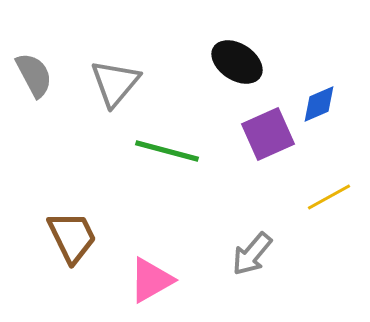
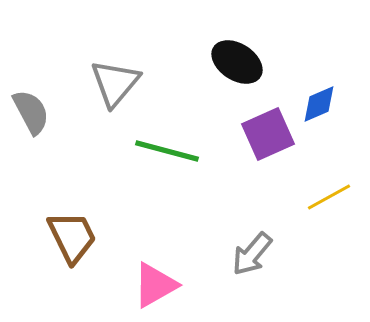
gray semicircle: moved 3 px left, 37 px down
pink triangle: moved 4 px right, 5 px down
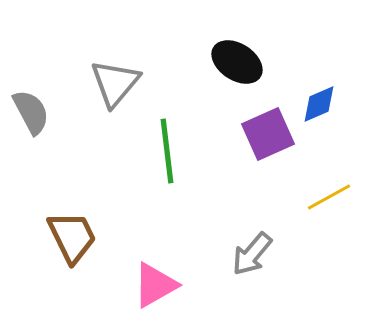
green line: rotated 68 degrees clockwise
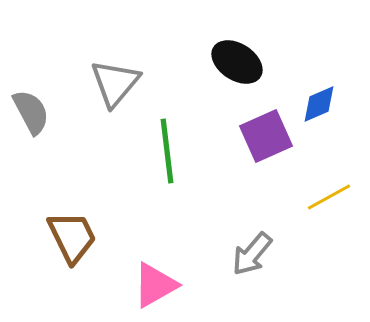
purple square: moved 2 px left, 2 px down
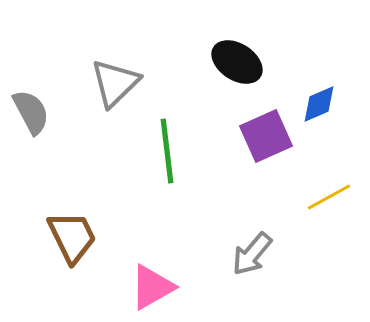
gray triangle: rotated 6 degrees clockwise
pink triangle: moved 3 px left, 2 px down
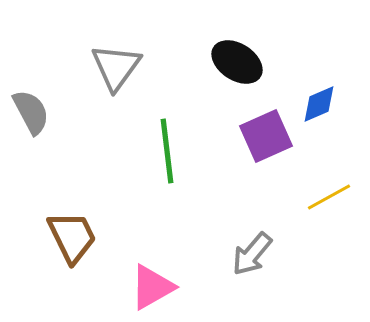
gray triangle: moved 1 px right, 16 px up; rotated 10 degrees counterclockwise
